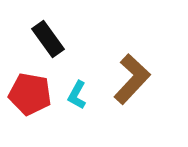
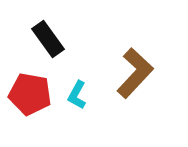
brown L-shape: moved 3 px right, 6 px up
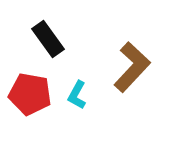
brown L-shape: moved 3 px left, 6 px up
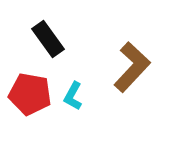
cyan L-shape: moved 4 px left, 1 px down
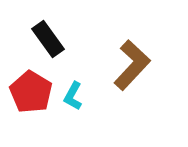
brown L-shape: moved 2 px up
red pentagon: moved 1 px right, 2 px up; rotated 21 degrees clockwise
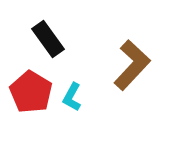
cyan L-shape: moved 1 px left, 1 px down
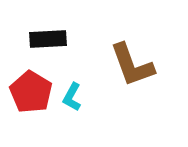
black rectangle: rotated 57 degrees counterclockwise
brown L-shape: rotated 117 degrees clockwise
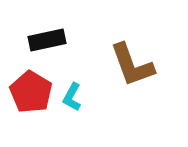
black rectangle: moved 1 px left, 1 px down; rotated 9 degrees counterclockwise
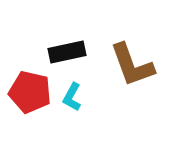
black rectangle: moved 20 px right, 12 px down
red pentagon: moved 1 px left; rotated 18 degrees counterclockwise
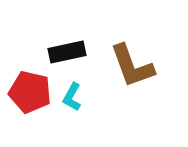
brown L-shape: moved 1 px down
